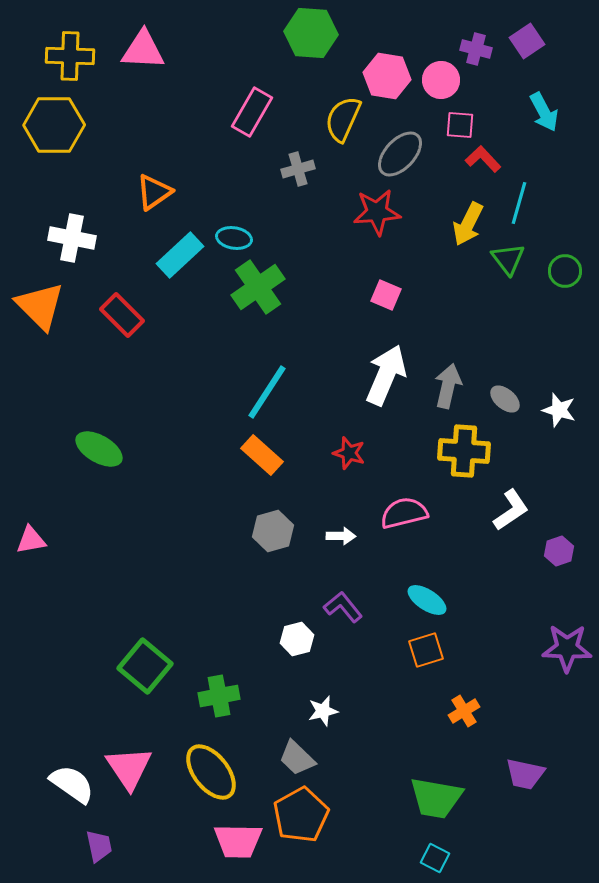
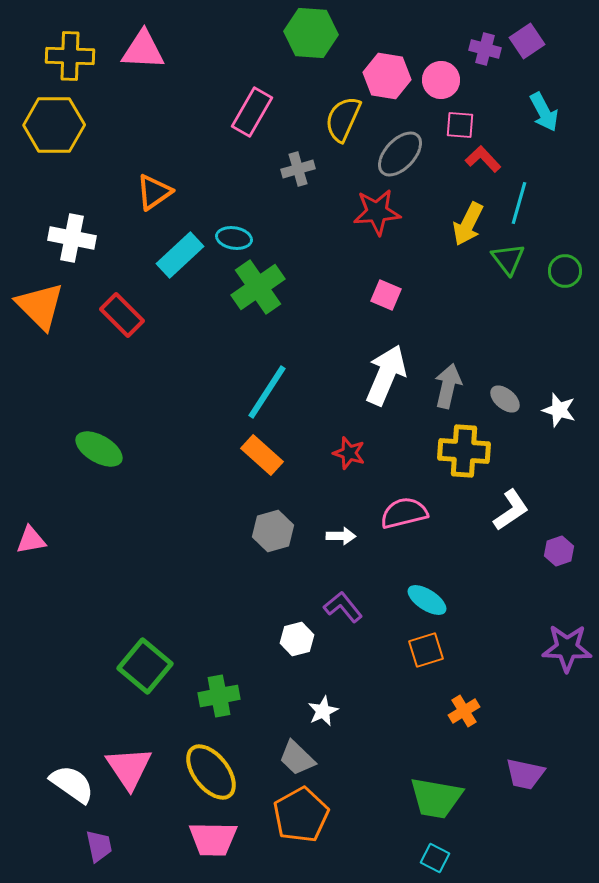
purple cross at (476, 49): moved 9 px right
white star at (323, 711): rotated 12 degrees counterclockwise
pink trapezoid at (238, 841): moved 25 px left, 2 px up
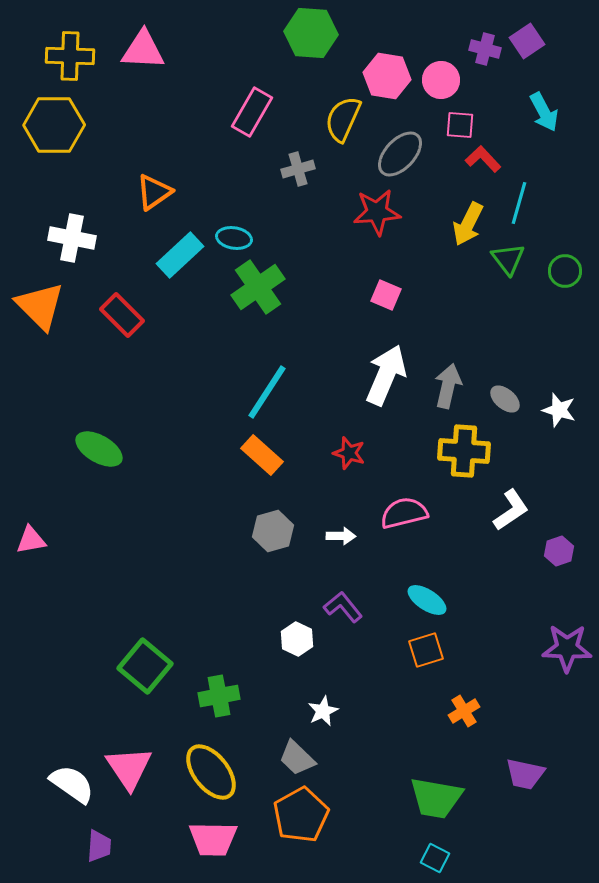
white hexagon at (297, 639): rotated 20 degrees counterclockwise
purple trapezoid at (99, 846): rotated 16 degrees clockwise
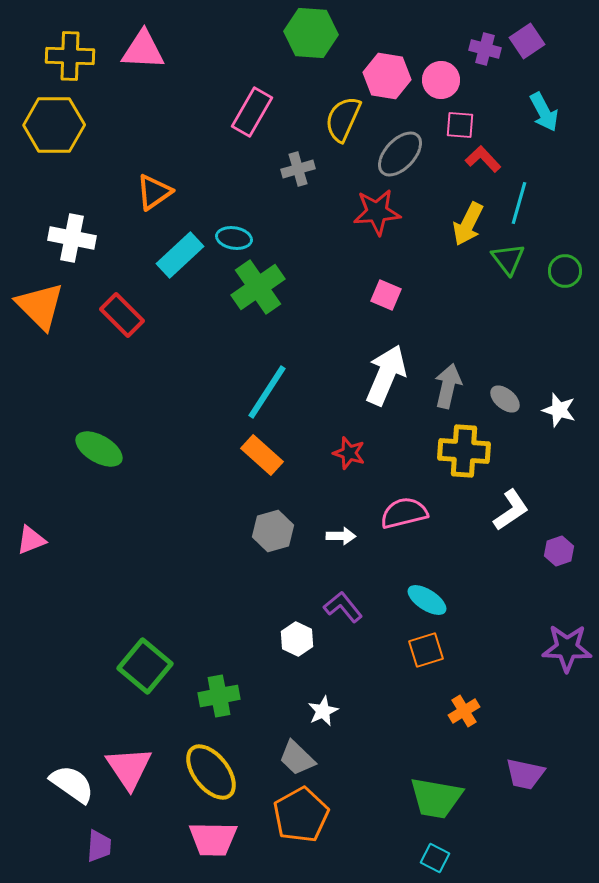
pink triangle at (31, 540): rotated 12 degrees counterclockwise
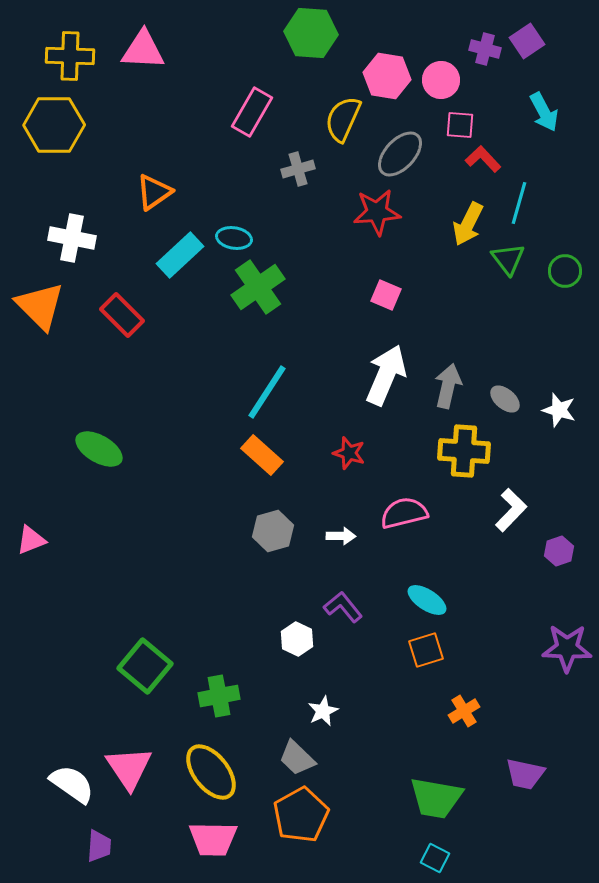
white L-shape at (511, 510): rotated 12 degrees counterclockwise
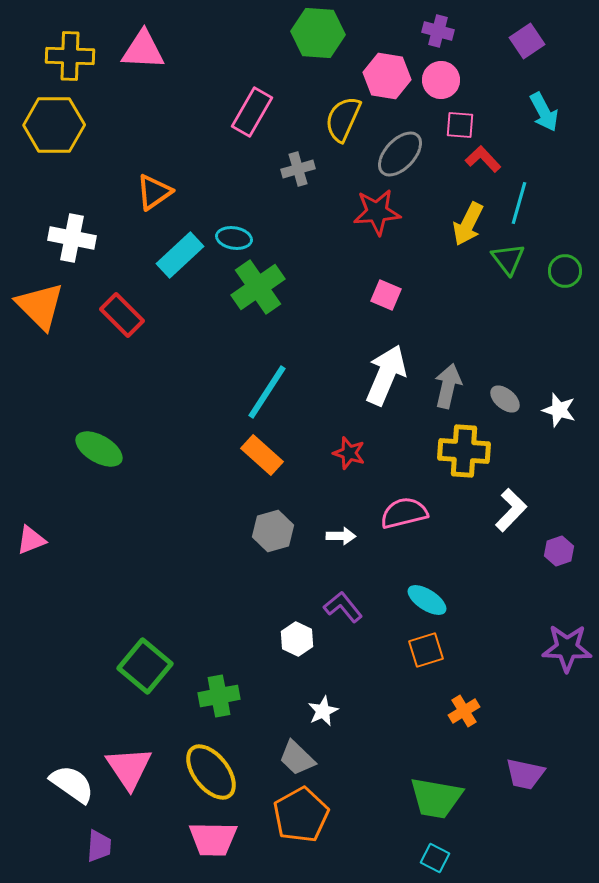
green hexagon at (311, 33): moved 7 px right
purple cross at (485, 49): moved 47 px left, 18 px up
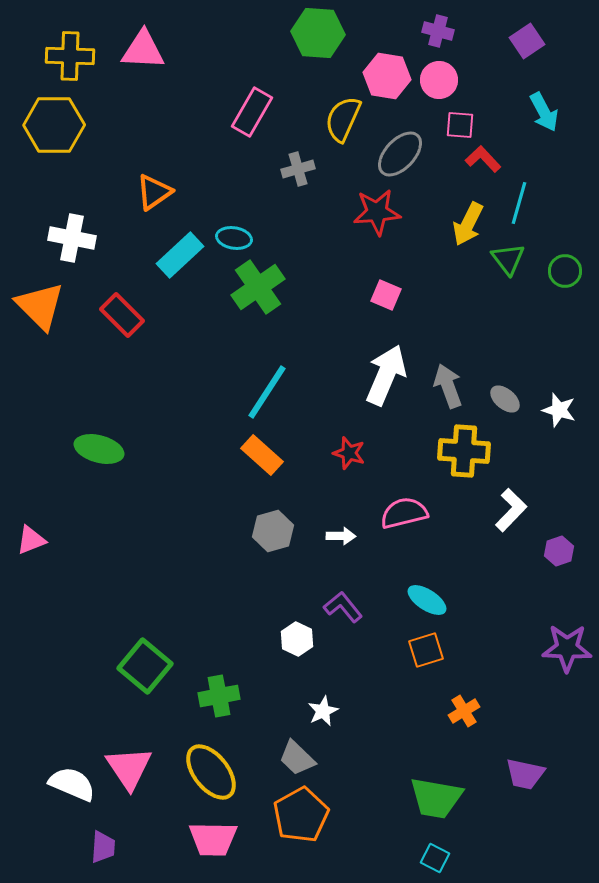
pink circle at (441, 80): moved 2 px left
gray arrow at (448, 386): rotated 33 degrees counterclockwise
green ellipse at (99, 449): rotated 15 degrees counterclockwise
white semicircle at (72, 784): rotated 12 degrees counterclockwise
purple trapezoid at (99, 846): moved 4 px right, 1 px down
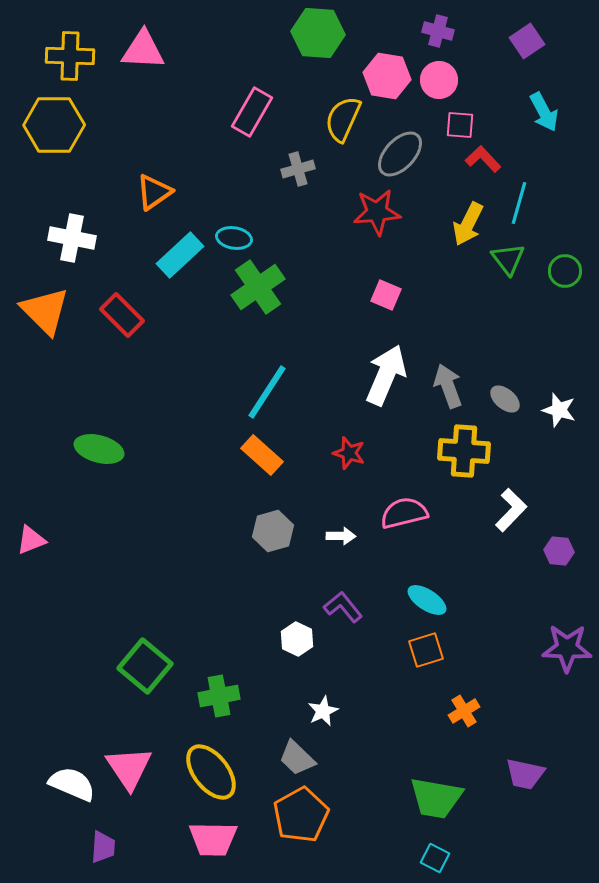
orange triangle at (40, 306): moved 5 px right, 5 px down
purple hexagon at (559, 551): rotated 24 degrees clockwise
